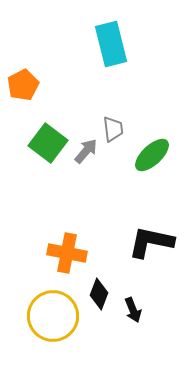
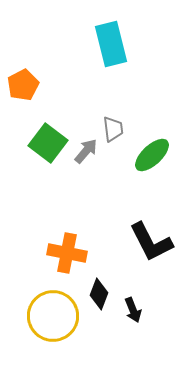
black L-shape: rotated 129 degrees counterclockwise
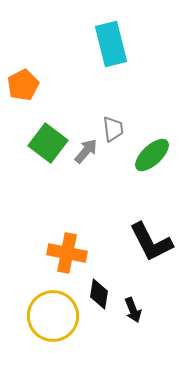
black diamond: rotated 12 degrees counterclockwise
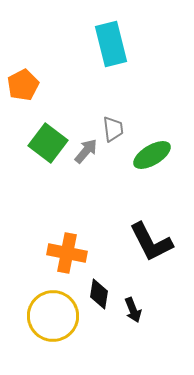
green ellipse: rotated 12 degrees clockwise
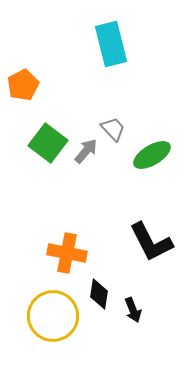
gray trapezoid: rotated 36 degrees counterclockwise
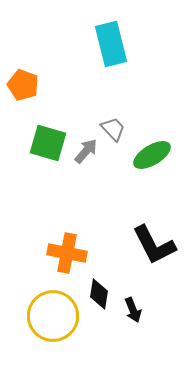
orange pentagon: rotated 24 degrees counterclockwise
green square: rotated 21 degrees counterclockwise
black L-shape: moved 3 px right, 3 px down
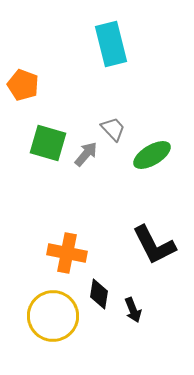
gray arrow: moved 3 px down
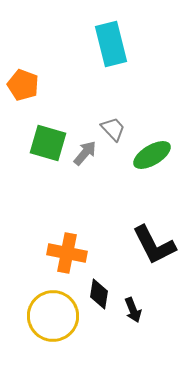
gray arrow: moved 1 px left, 1 px up
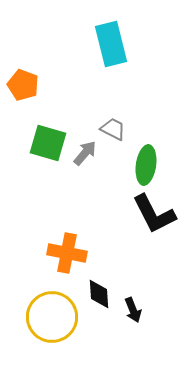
gray trapezoid: rotated 20 degrees counterclockwise
green ellipse: moved 6 px left, 10 px down; rotated 51 degrees counterclockwise
black L-shape: moved 31 px up
black diamond: rotated 12 degrees counterclockwise
yellow circle: moved 1 px left, 1 px down
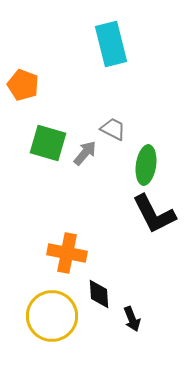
black arrow: moved 1 px left, 9 px down
yellow circle: moved 1 px up
